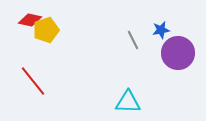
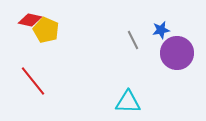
yellow pentagon: rotated 30 degrees counterclockwise
purple circle: moved 1 px left
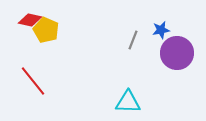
gray line: rotated 48 degrees clockwise
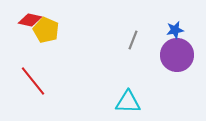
blue star: moved 14 px right
purple circle: moved 2 px down
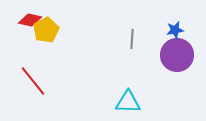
yellow pentagon: rotated 20 degrees clockwise
gray line: moved 1 px left, 1 px up; rotated 18 degrees counterclockwise
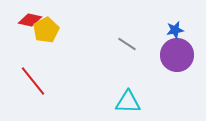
gray line: moved 5 px left, 5 px down; rotated 60 degrees counterclockwise
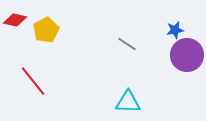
red diamond: moved 15 px left
purple circle: moved 10 px right
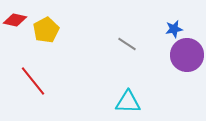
blue star: moved 1 px left, 1 px up
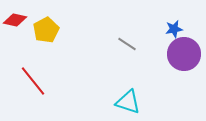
purple circle: moved 3 px left, 1 px up
cyan triangle: rotated 16 degrees clockwise
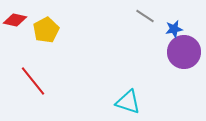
gray line: moved 18 px right, 28 px up
purple circle: moved 2 px up
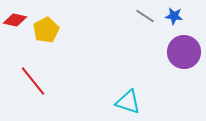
blue star: moved 13 px up; rotated 18 degrees clockwise
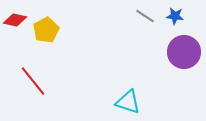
blue star: moved 1 px right
